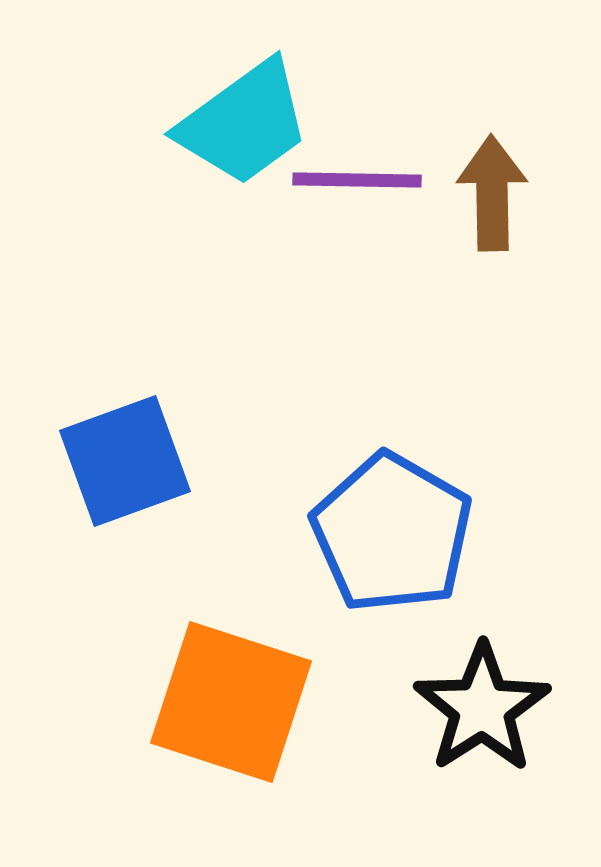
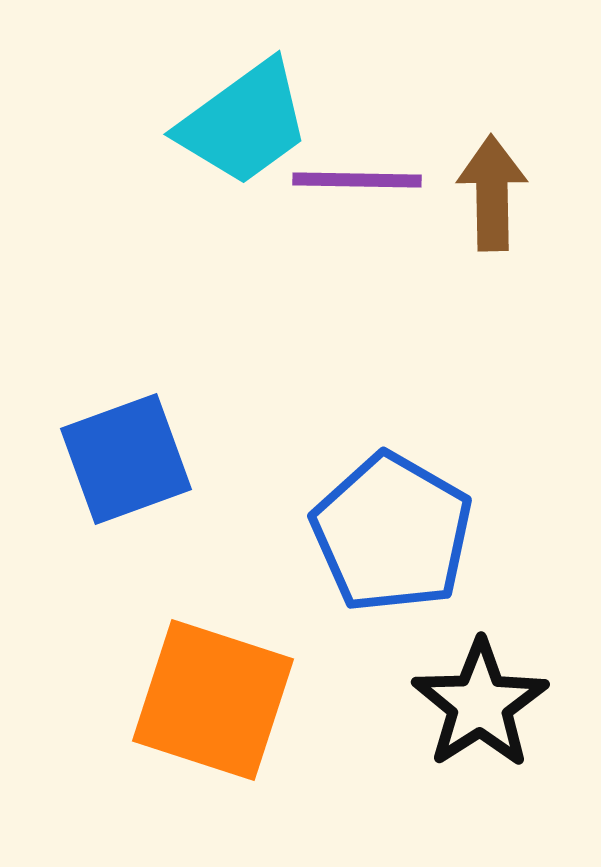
blue square: moved 1 px right, 2 px up
orange square: moved 18 px left, 2 px up
black star: moved 2 px left, 4 px up
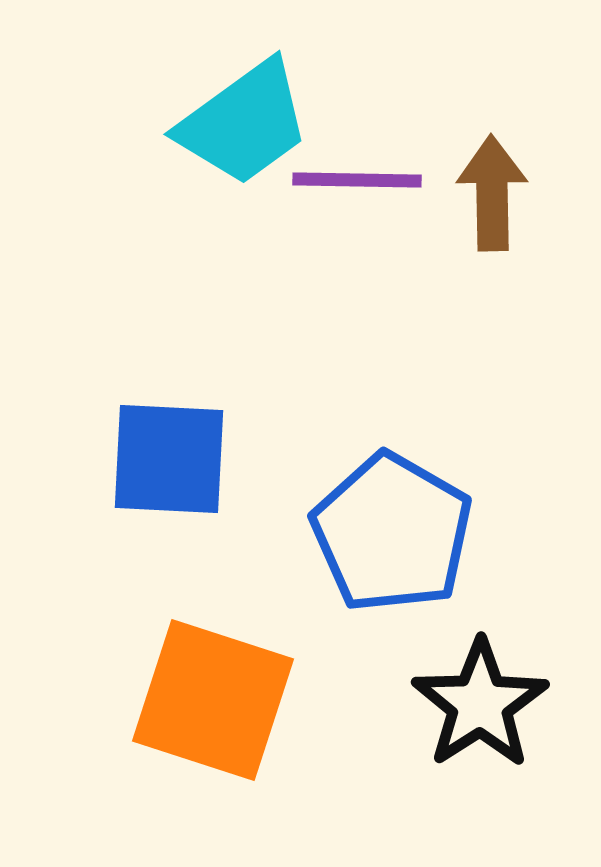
blue square: moved 43 px right; rotated 23 degrees clockwise
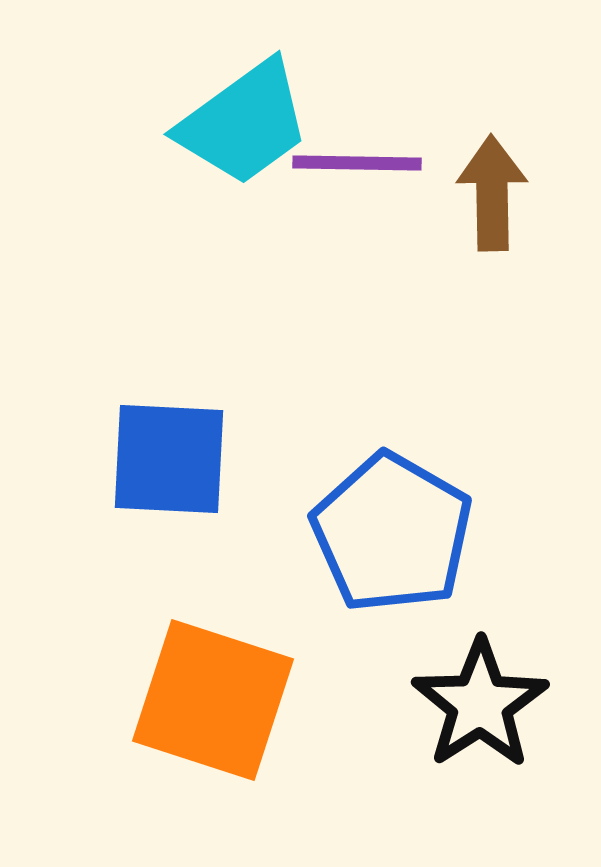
purple line: moved 17 px up
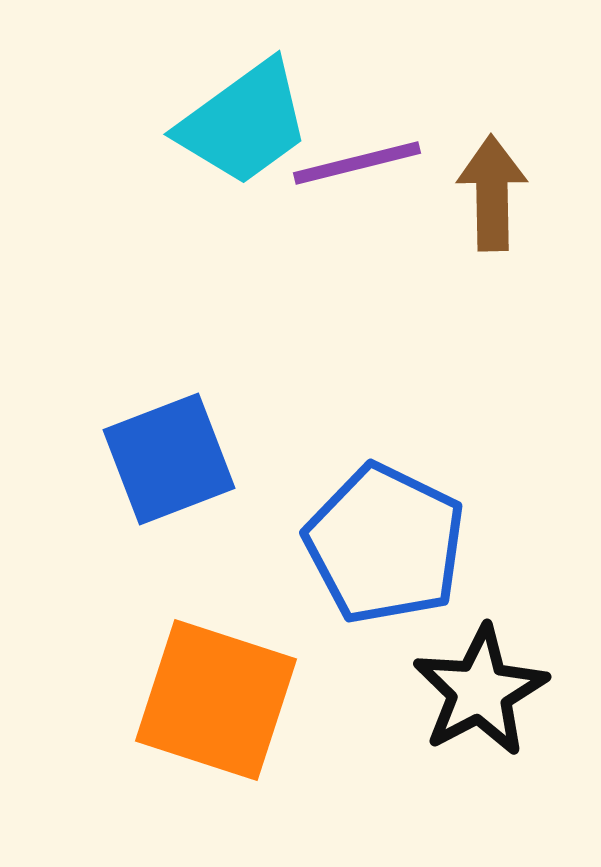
purple line: rotated 15 degrees counterclockwise
blue square: rotated 24 degrees counterclockwise
blue pentagon: moved 7 px left, 11 px down; rotated 4 degrees counterclockwise
orange square: moved 3 px right
black star: moved 13 px up; rotated 5 degrees clockwise
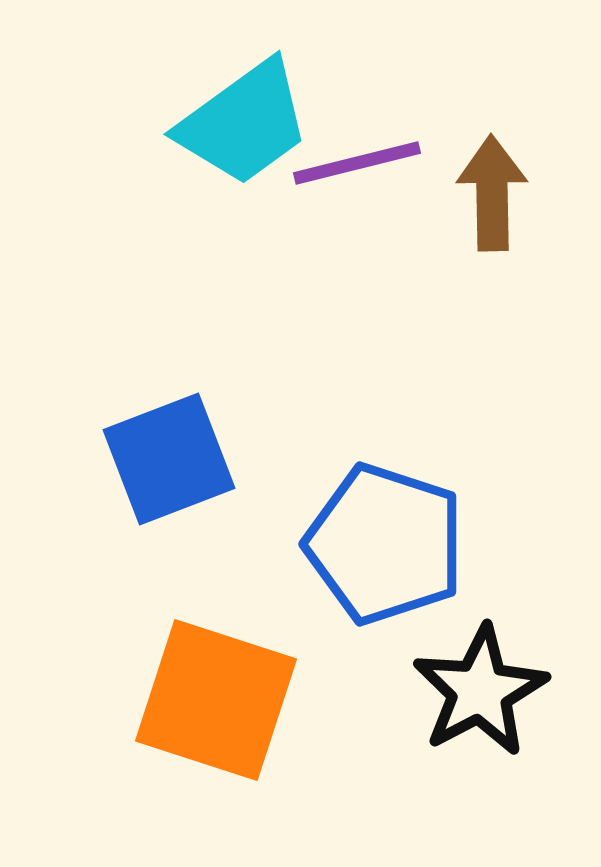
blue pentagon: rotated 8 degrees counterclockwise
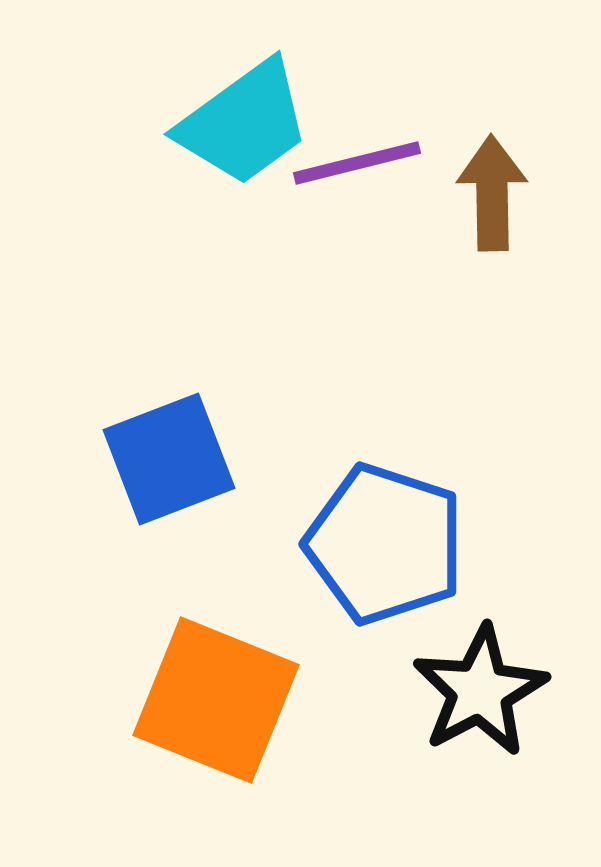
orange square: rotated 4 degrees clockwise
